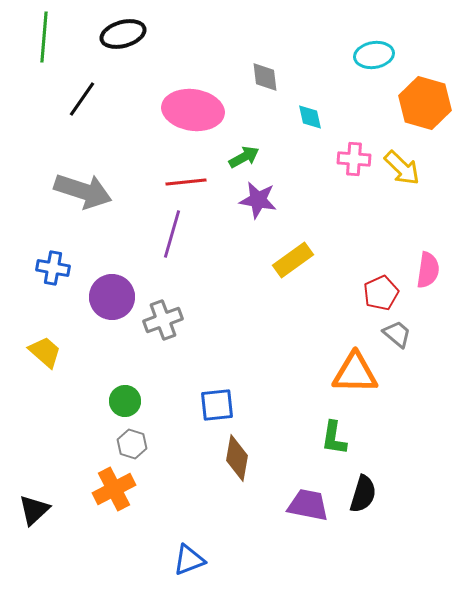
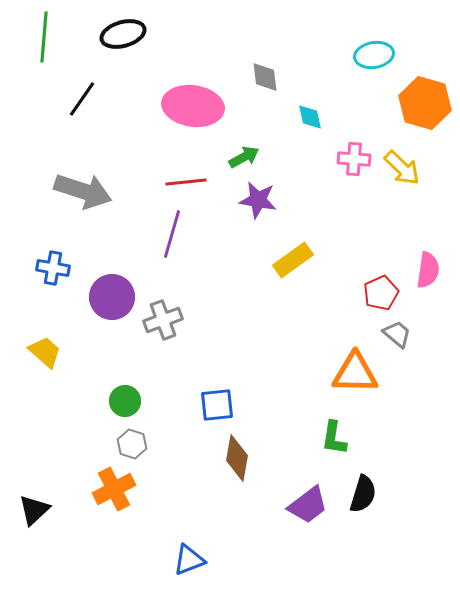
pink ellipse: moved 4 px up
purple trapezoid: rotated 132 degrees clockwise
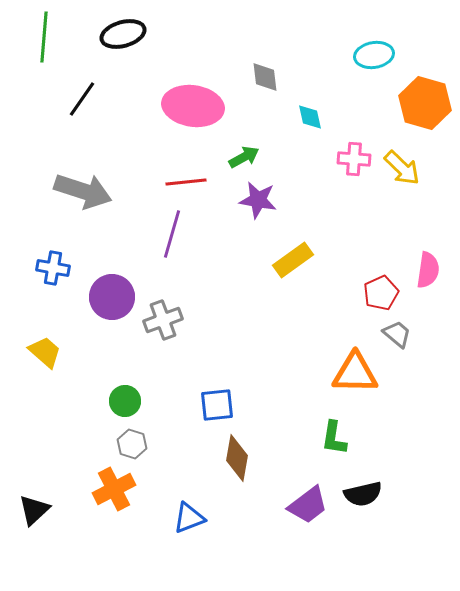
black semicircle: rotated 60 degrees clockwise
blue triangle: moved 42 px up
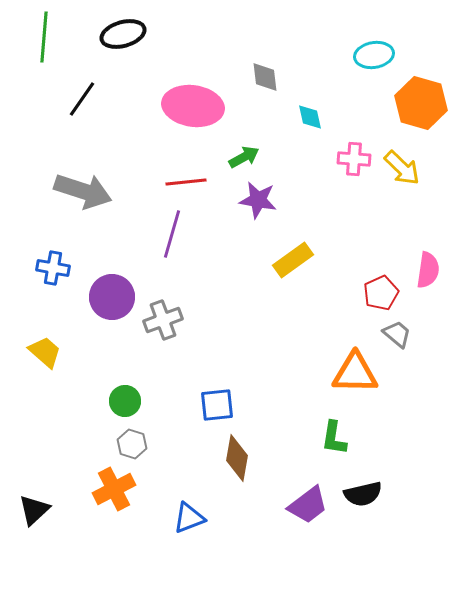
orange hexagon: moved 4 px left
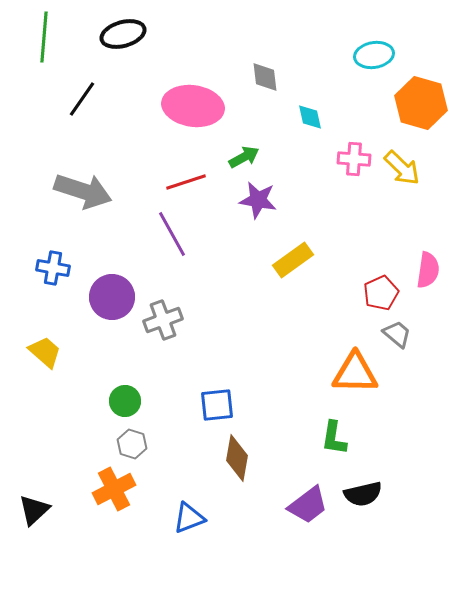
red line: rotated 12 degrees counterclockwise
purple line: rotated 45 degrees counterclockwise
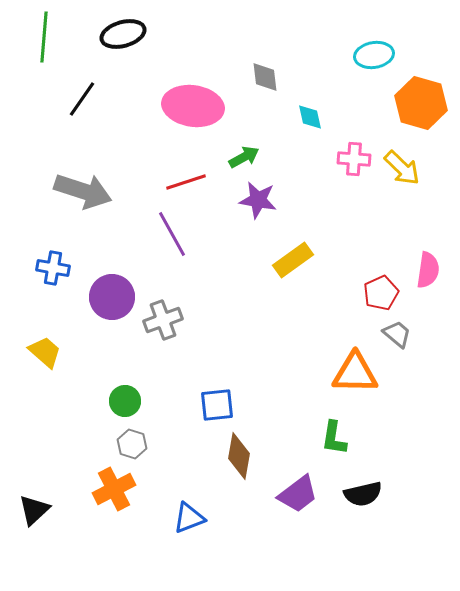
brown diamond: moved 2 px right, 2 px up
purple trapezoid: moved 10 px left, 11 px up
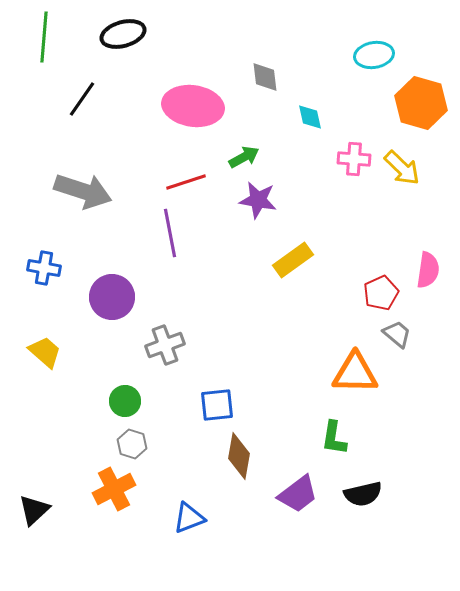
purple line: moved 2 px left, 1 px up; rotated 18 degrees clockwise
blue cross: moved 9 px left
gray cross: moved 2 px right, 25 px down
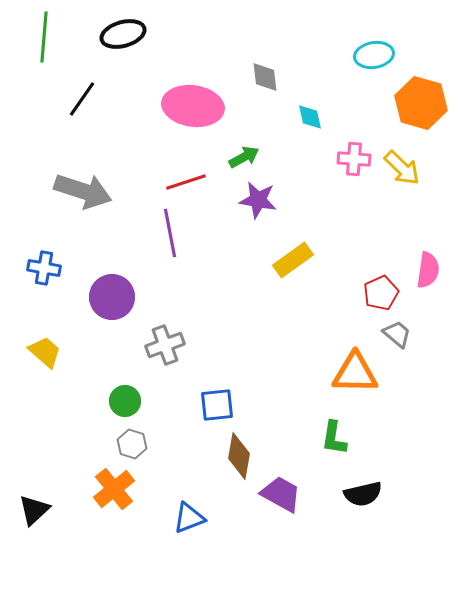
orange cross: rotated 12 degrees counterclockwise
purple trapezoid: moved 17 px left; rotated 114 degrees counterclockwise
